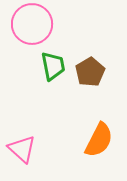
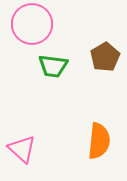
green trapezoid: rotated 108 degrees clockwise
brown pentagon: moved 15 px right, 15 px up
orange semicircle: moved 1 px down; rotated 21 degrees counterclockwise
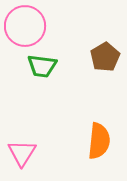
pink circle: moved 7 px left, 2 px down
green trapezoid: moved 11 px left
pink triangle: moved 4 px down; rotated 20 degrees clockwise
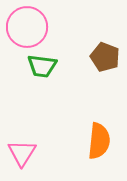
pink circle: moved 2 px right, 1 px down
brown pentagon: rotated 20 degrees counterclockwise
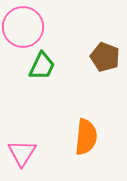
pink circle: moved 4 px left
green trapezoid: rotated 72 degrees counterclockwise
orange semicircle: moved 13 px left, 4 px up
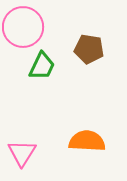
brown pentagon: moved 16 px left, 8 px up; rotated 12 degrees counterclockwise
orange semicircle: moved 1 px right, 4 px down; rotated 93 degrees counterclockwise
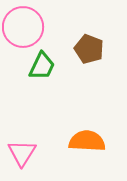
brown pentagon: rotated 12 degrees clockwise
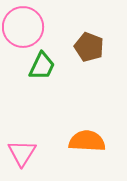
brown pentagon: moved 2 px up
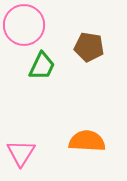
pink circle: moved 1 px right, 2 px up
brown pentagon: rotated 12 degrees counterclockwise
pink triangle: moved 1 px left
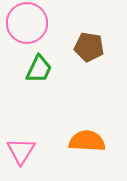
pink circle: moved 3 px right, 2 px up
green trapezoid: moved 3 px left, 3 px down
pink triangle: moved 2 px up
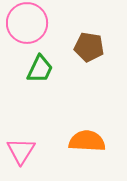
green trapezoid: moved 1 px right
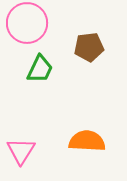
brown pentagon: rotated 16 degrees counterclockwise
